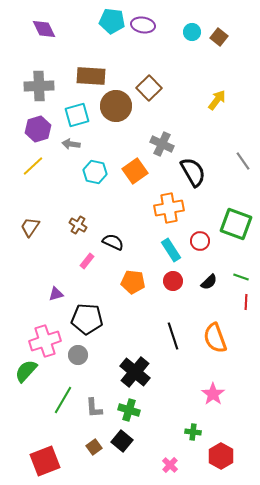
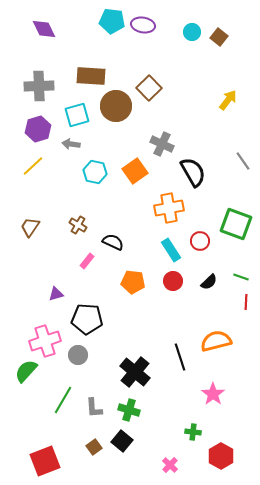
yellow arrow at (217, 100): moved 11 px right
black line at (173, 336): moved 7 px right, 21 px down
orange semicircle at (215, 338): moved 1 px right, 3 px down; rotated 96 degrees clockwise
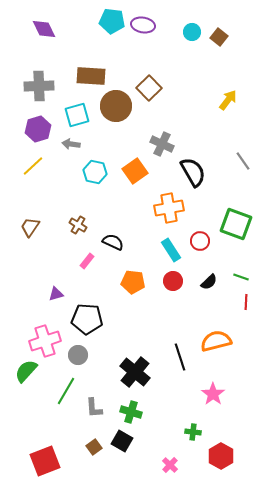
green line at (63, 400): moved 3 px right, 9 px up
green cross at (129, 410): moved 2 px right, 2 px down
black square at (122, 441): rotated 10 degrees counterclockwise
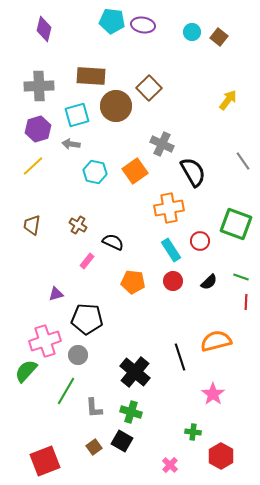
purple diamond at (44, 29): rotated 40 degrees clockwise
brown trapezoid at (30, 227): moved 2 px right, 2 px up; rotated 25 degrees counterclockwise
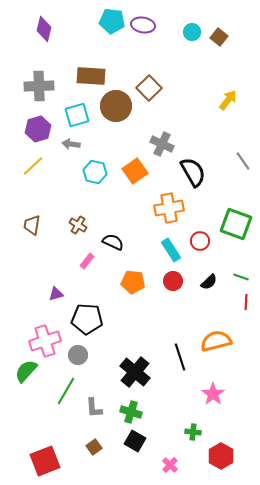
black square at (122, 441): moved 13 px right
